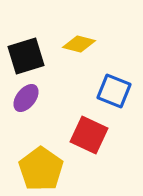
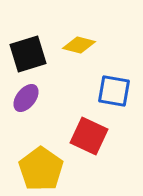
yellow diamond: moved 1 px down
black square: moved 2 px right, 2 px up
blue square: rotated 12 degrees counterclockwise
red square: moved 1 px down
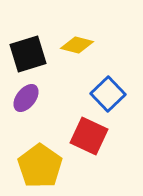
yellow diamond: moved 2 px left
blue square: moved 6 px left, 3 px down; rotated 36 degrees clockwise
yellow pentagon: moved 1 px left, 3 px up
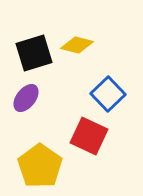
black square: moved 6 px right, 1 px up
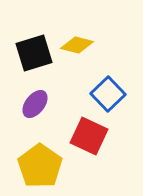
purple ellipse: moved 9 px right, 6 px down
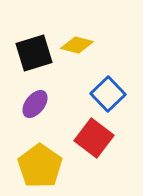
red square: moved 5 px right, 2 px down; rotated 12 degrees clockwise
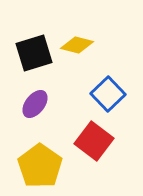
red square: moved 3 px down
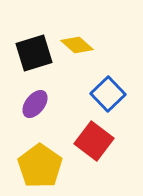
yellow diamond: rotated 28 degrees clockwise
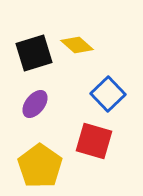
red square: rotated 21 degrees counterclockwise
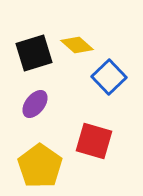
blue square: moved 1 px right, 17 px up
